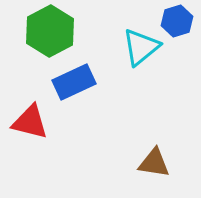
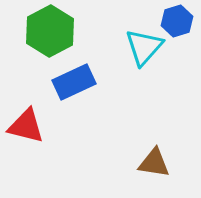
cyan triangle: moved 3 px right; rotated 9 degrees counterclockwise
red triangle: moved 4 px left, 4 px down
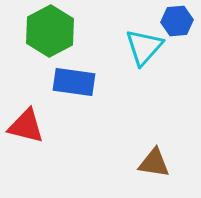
blue hexagon: rotated 12 degrees clockwise
blue rectangle: rotated 33 degrees clockwise
